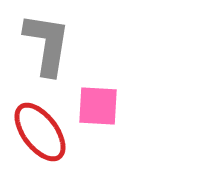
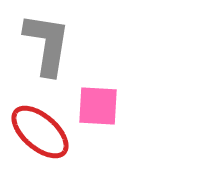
red ellipse: rotated 12 degrees counterclockwise
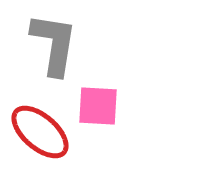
gray L-shape: moved 7 px right
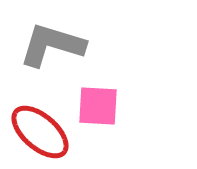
gray L-shape: moved 2 px left, 1 px down; rotated 82 degrees counterclockwise
